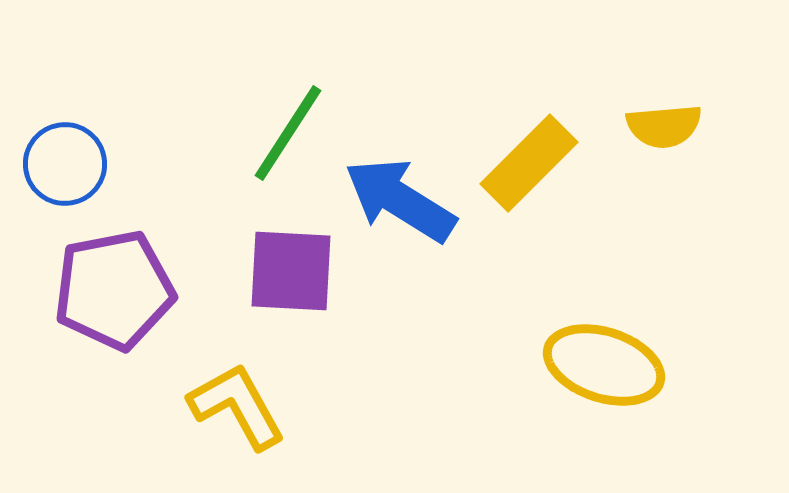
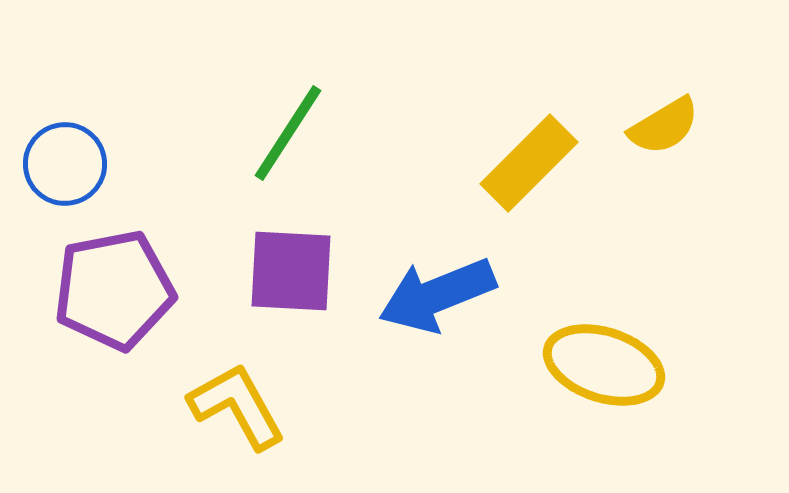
yellow semicircle: rotated 26 degrees counterclockwise
blue arrow: moved 37 px right, 95 px down; rotated 54 degrees counterclockwise
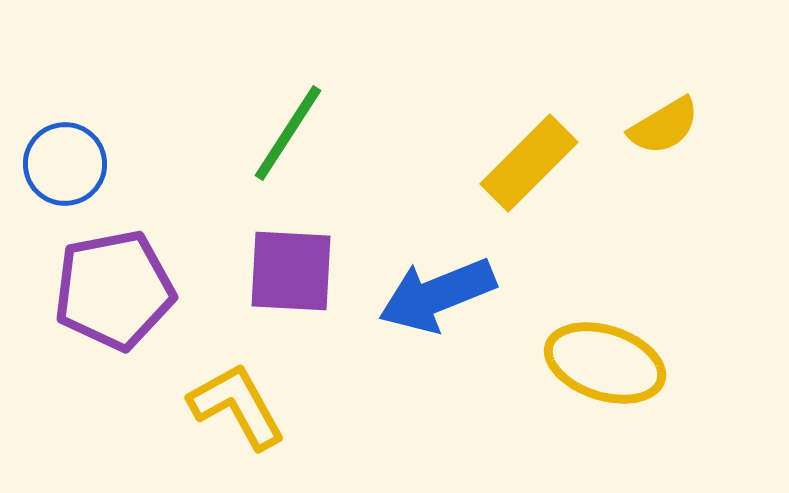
yellow ellipse: moved 1 px right, 2 px up
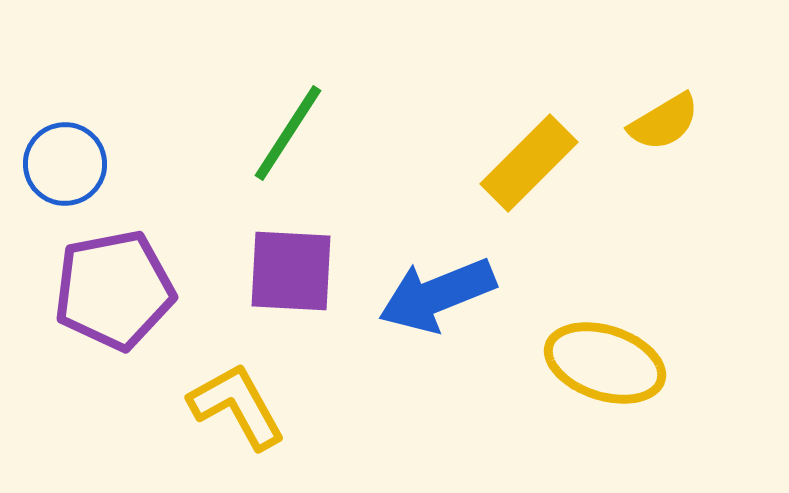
yellow semicircle: moved 4 px up
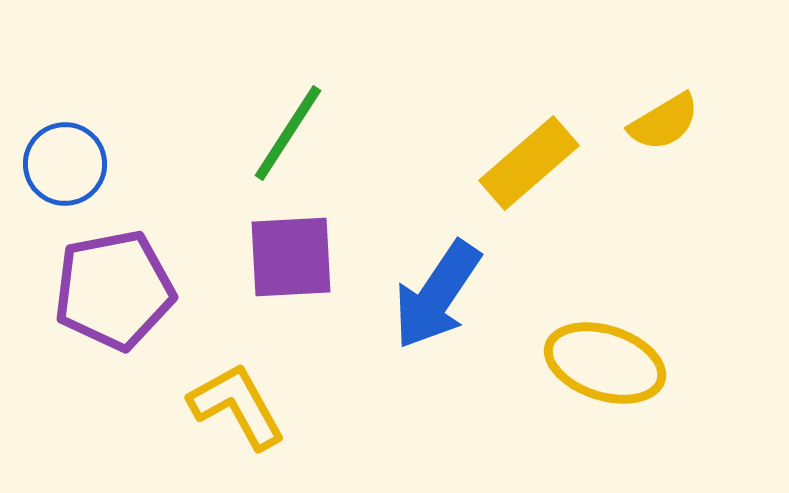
yellow rectangle: rotated 4 degrees clockwise
purple square: moved 14 px up; rotated 6 degrees counterclockwise
blue arrow: rotated 34 degrees counterclockwise
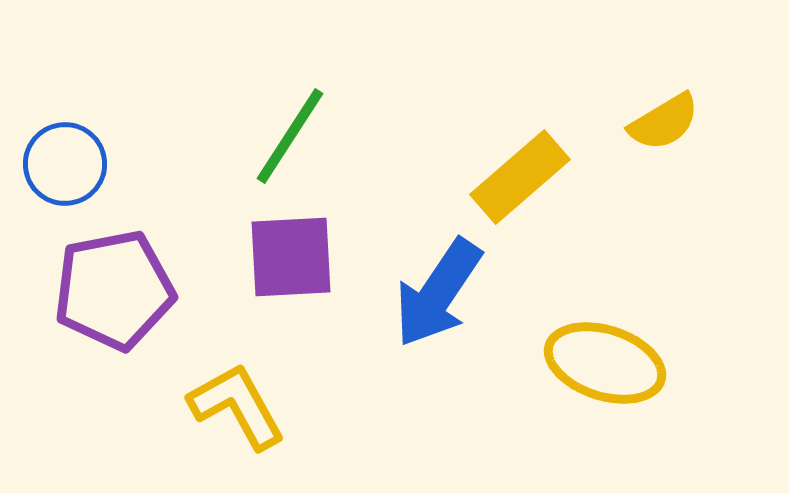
green line: moved 2 px right, 3 px down
yellow rectangle: moved 9 px left, 14 px down
blue arrow: moved 1 px right, 2 px up
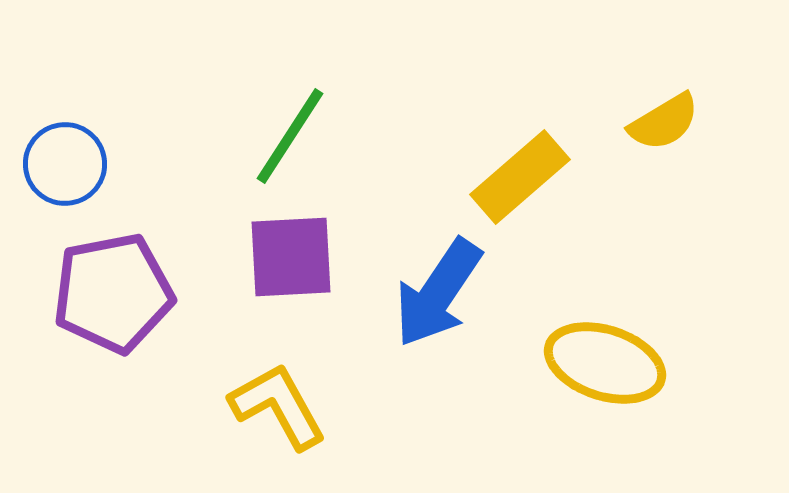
purple pentagon: moved 1 px left, 3 px down
yellow L-shape: moved 41 px right
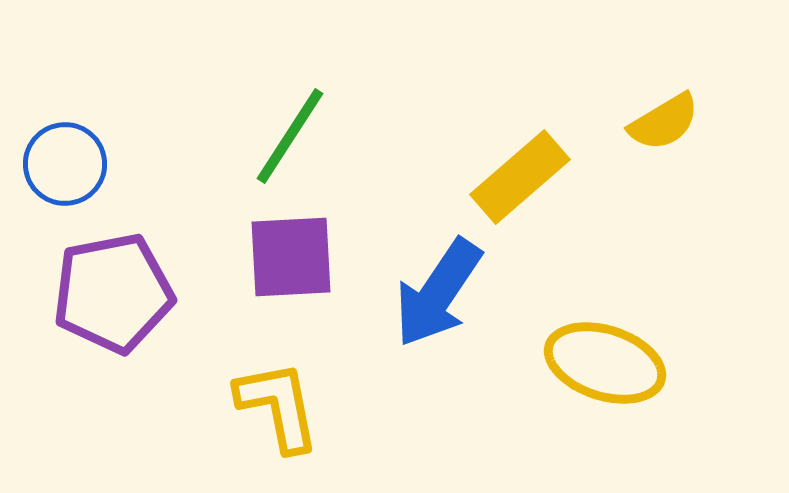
yellow L-shape: rotated 18 degrees clockwise
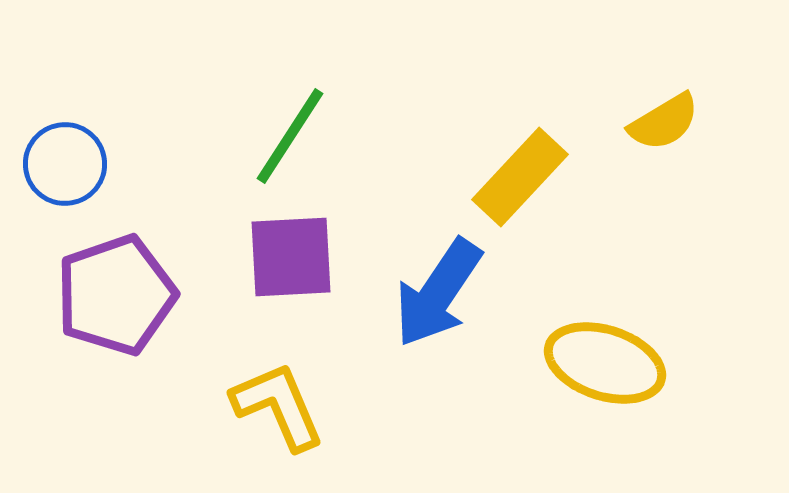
yellow rectangle: rotated 6 degrees counterclockwise
purple pentagon: moved 3 px right, 2 px down; rotated 8 degrees counterclockwise
yellow L-shape: rotated 12 degrees counterclockwise
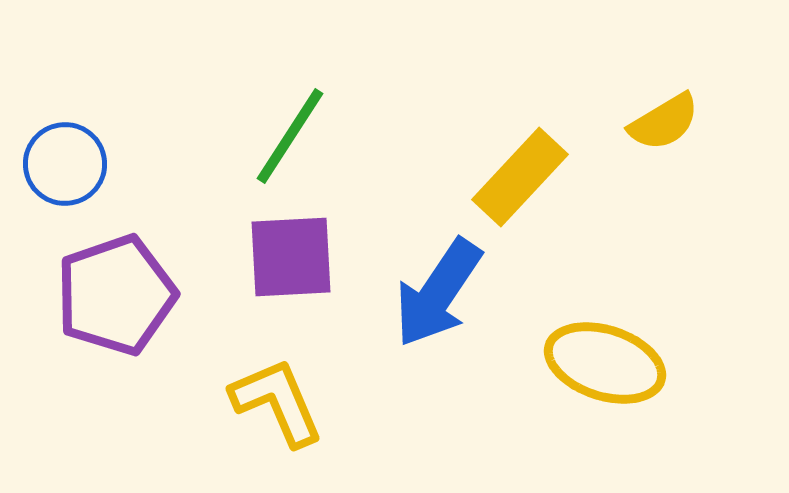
yellow L-shape: moved 1 px left, 4 px up
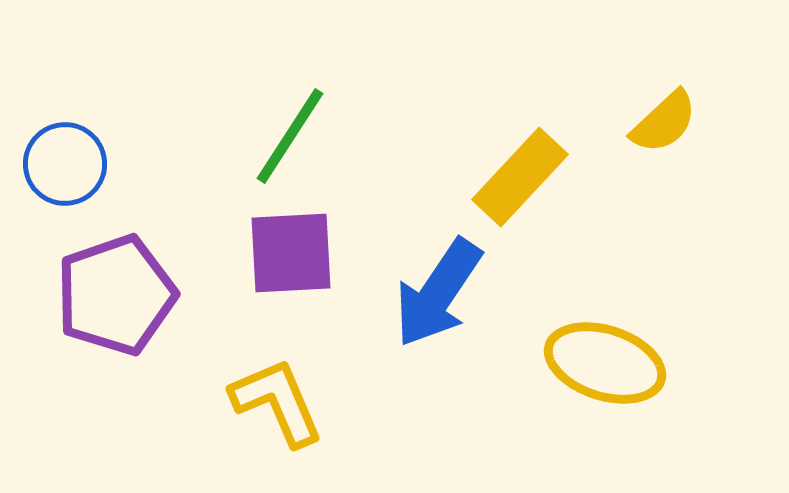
yellow semicircle: rotated 12 degrees counterclockwise
purple square: moved 4 px up
